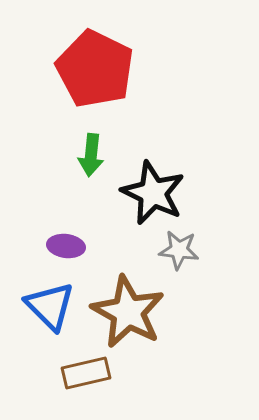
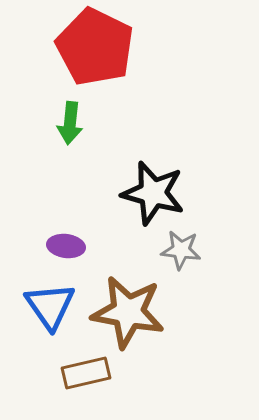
red pentagon: moved 22 px up
green arrow: moved 21 px left, 32 px up
black star: rotated 10 degrees counterclockwise
gray star: moved 2 px right
blue triangle: rotated 10 degrees clockwise
brown star: rotated 18 degrees counterclockwise
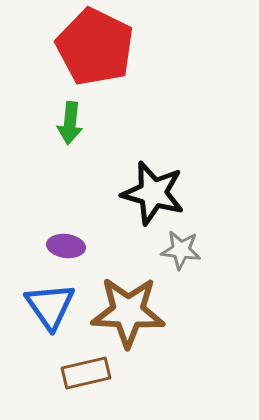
brown star: rotated 8 degrees counterclockwise
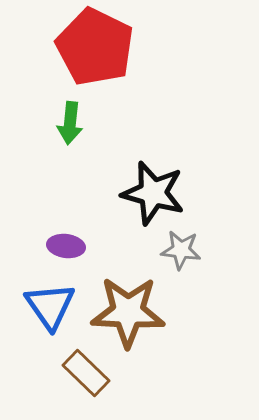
brown rectangle: rotated 57 degrees clockwise
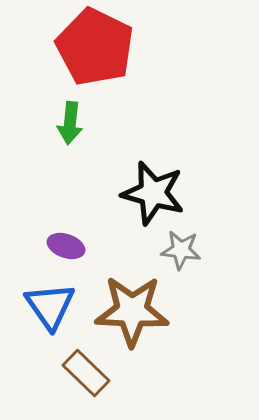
purple ellipse: rotated 12 degrees clockwise
brown star: moved 4 px right, 1 px up
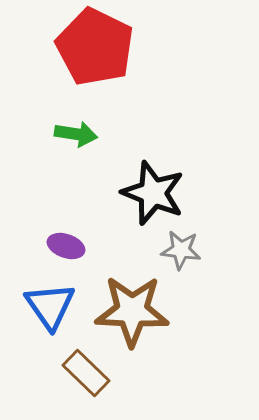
green arrow: moved 6 px right, 11 px down; rotated 87 degrees counterclockwise
black star: rotated 6 degrees clockwise
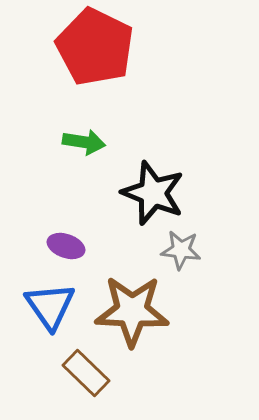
green arrow: moved 8 px right, 8 px down
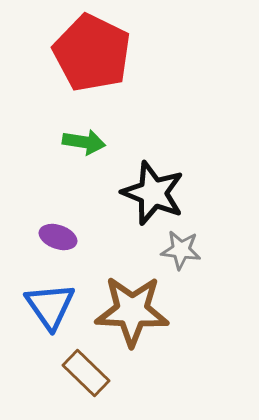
red pentagon: moved 3 px left, 6 px down
purple ellipse: moved 8 px left, 9 px up
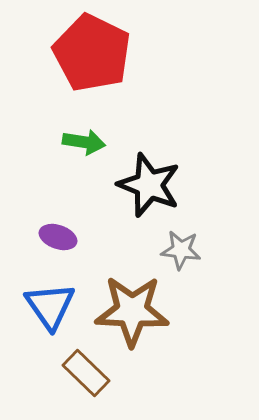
black star: moved 4 px left, 8 px up
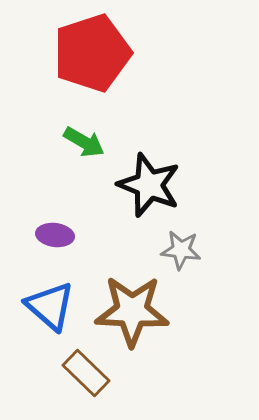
red pentagon: rotated 28 degrees clockwise
green arrow: rotated 21 degrees clockwise
purple ellipse: moved 3 px left, 2 px up; rotated 12 degrees counterclockwise
blue triangle: rotated 14 degrees counterclockwise
